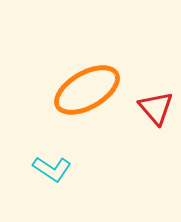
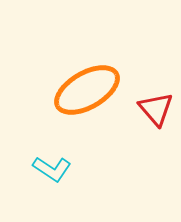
red triangle: moved 1 px down
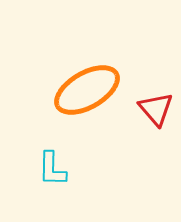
cyan L-shape: rotated 57 degrees clockwise
